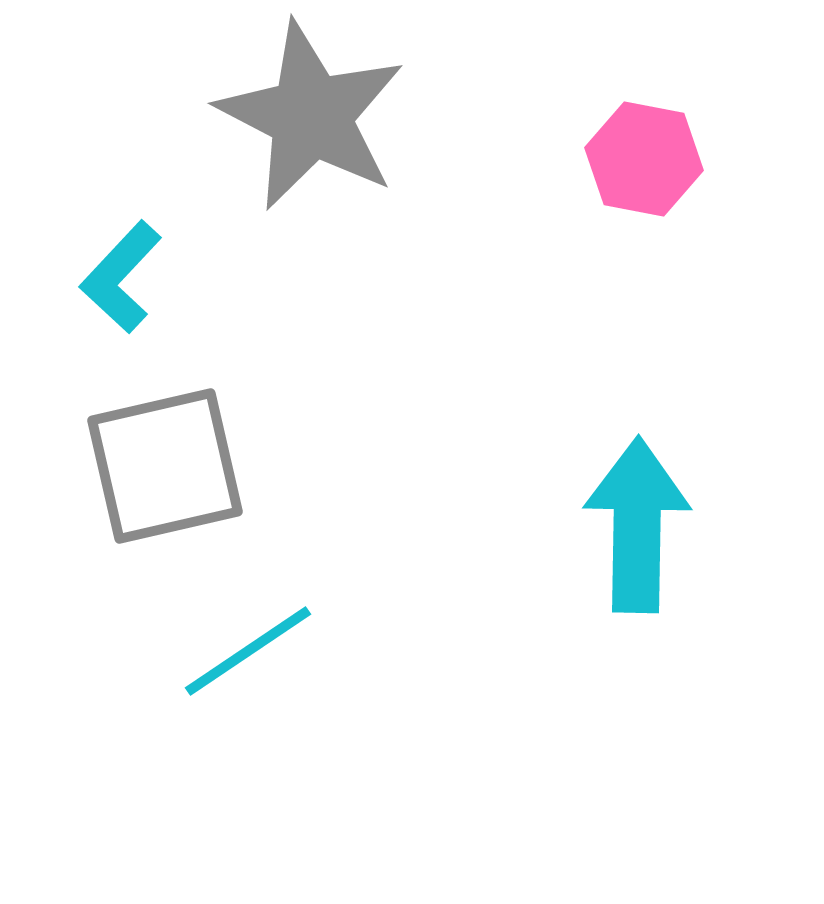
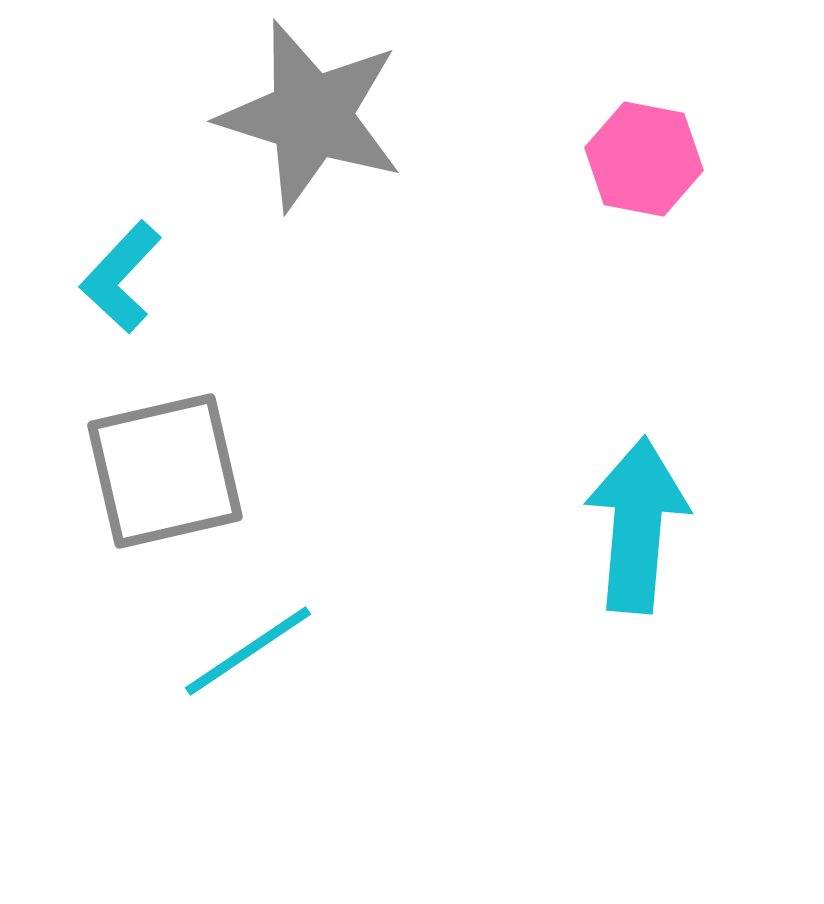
gray star: rotated 10 degrees counterclockwise
gray square: moved 5 px down
cyan arrow: rotated 4 degrees clockwise
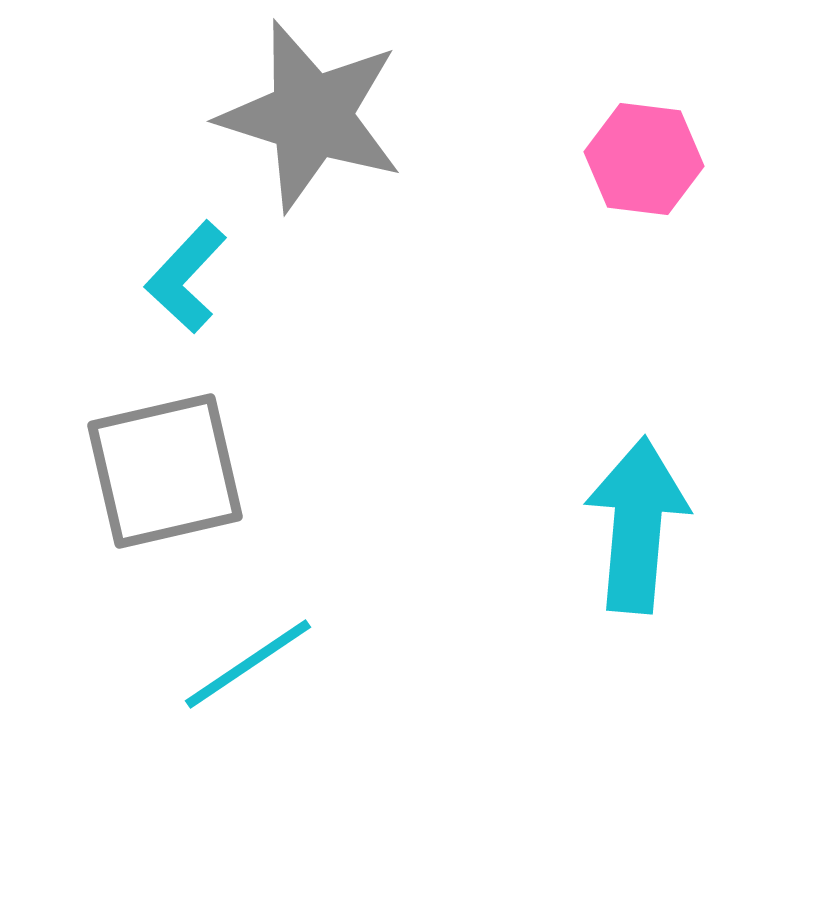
pink hexagon: rotated 4 degrees counterclockwise
cyan L-shape: moved 65 px right
cyan line: moved 13 px down
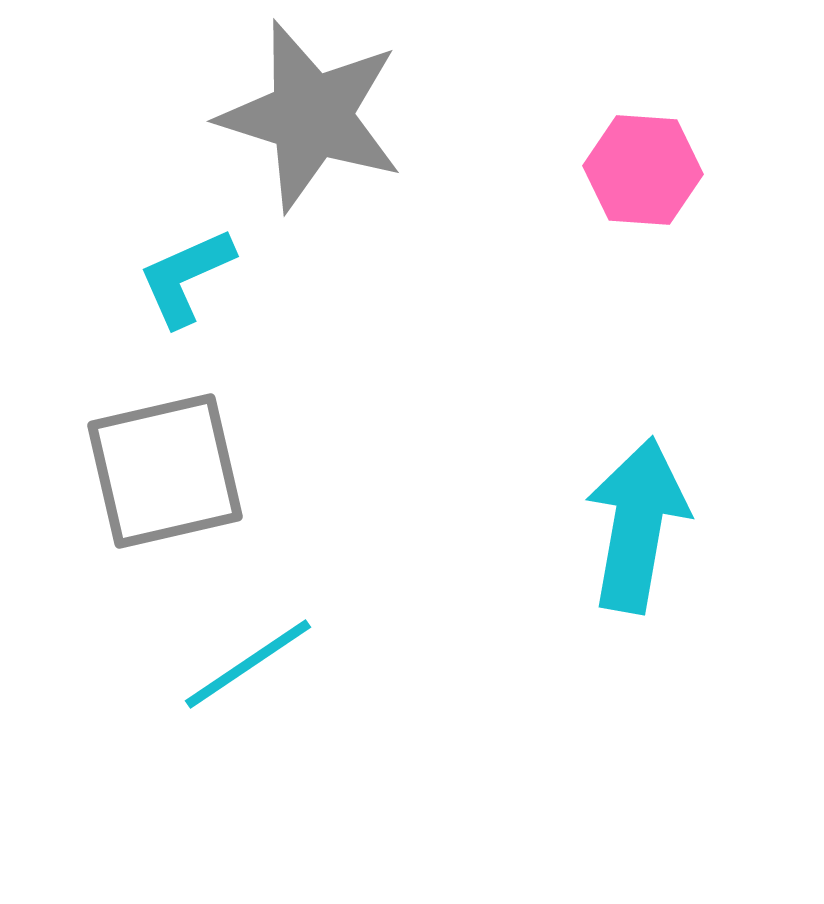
pink hexagon: moved 1 px left, 11 px down; rotated 3 degrees counterclockwise
cyan L-shape: rotated 23 degrees clockwise
cyan arrow: rotated 5 degrees clockwise
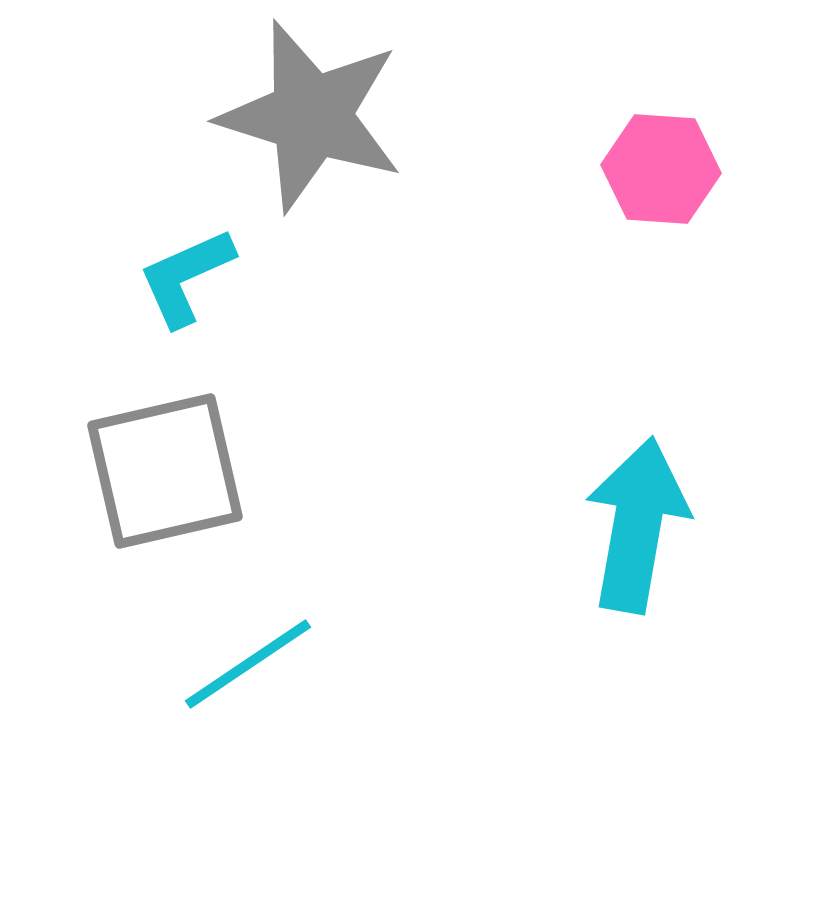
pink hexagon: moved 18 px right, 1 px up
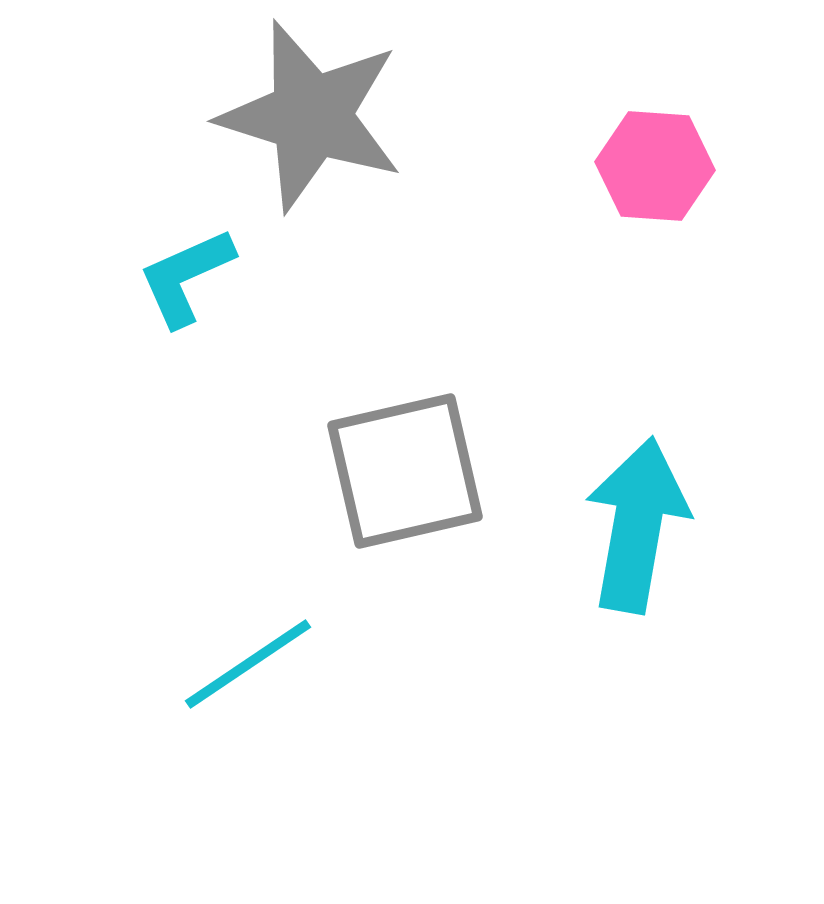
pink hexagon: moved 6 px left, 3 px up
gray square: moved 240 px right
